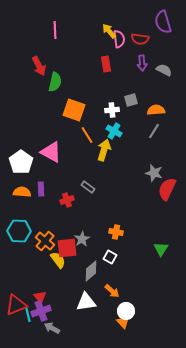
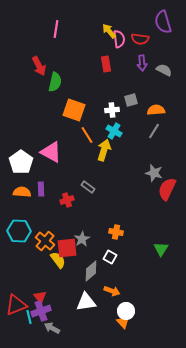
pink line at (55, 30): moved 1 px right, 1 px up; rotated 12 degrees clockwise
orange arrow at (112, 291): rotated 21 degrees counterclockwise
cyan line at (28, 315): moved 1 px right, 2 px down
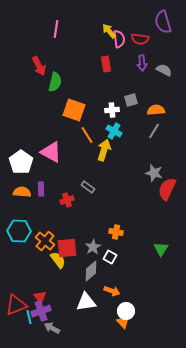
gray star at (82, 239): moved 11 px right, 8 px down
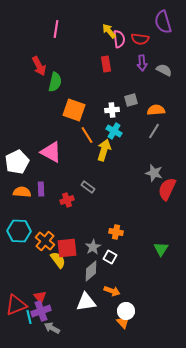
white pentagon at (21, 162): moved 4 px left; rotated 10 degrees clockwise
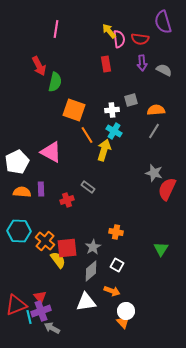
white square at (110, 257): moved 7 px right, 8 px down
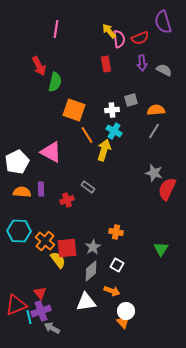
red semicircle at (140, 39): moved 1 px up; rotated 30 degrees counterclockwise
red triangle at (40, 297): moved 4 px up
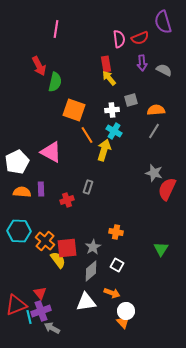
yellow arrow at (109, 31): moved 47 px down
gray rectangle at (88, 187): rotated 72 degrees clockwise
orange arrow at (112, 291): moved 2 px down
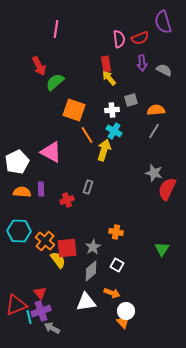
green semicircle at (55, 82): rotated 144 degrees counterclockwise
green triangle at (161, 249): moved 1 px right
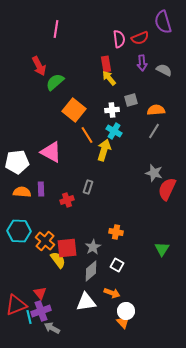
orange square at (74, 110): rotated 20 degrees clockwise
white pentagon at (17, 162): rotated 20 degrees clockwise
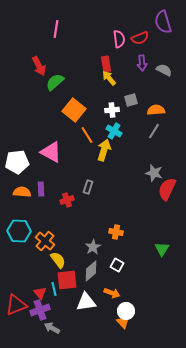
red square at (67, 248): moved 32 px down
purple cross at (41, 311): moved 1 px left, 1 px up
cyan line at (29, 317): moved 25 px right, 28 px up
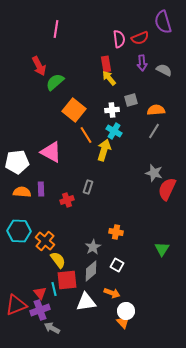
orange line at (87, 135): moved 1 px left
